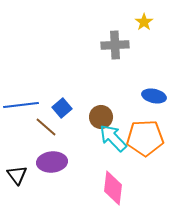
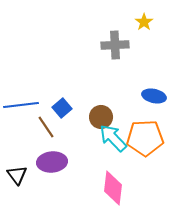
brown line: rotated 15 degrees clockwise
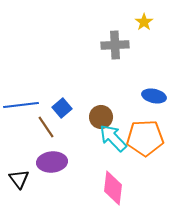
black triangle: moved 2 px right, 4 px down
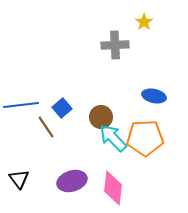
purple ellipse: moved 20 px right, 19 px down; rotated 12 degrees counterclockwise
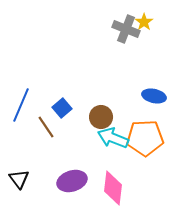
gray cross: moved 11 px right, 16 px up; rotated 24 degrees clockwise
blue line: rotated 60 degrees counterclockwise
cyan arrow: rotated 24 degrees counterclockwise
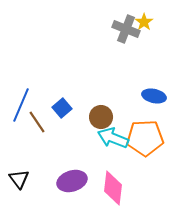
brown line: moved 9 px left, 5 px up
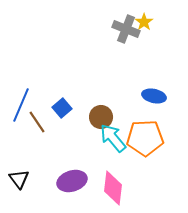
cyan arrow: rotated 28 degrees clockwise
